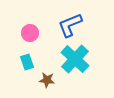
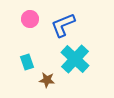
blue L-shape: moved 7 px left
pink circle: moved 14 px up
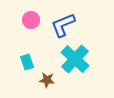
pink circle: moved 1 px right, 1 px down
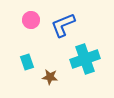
cyan cross: moved 10 px right; rotated 28 degrees clockwise
brown star: moved 3 px right, 3 px up
